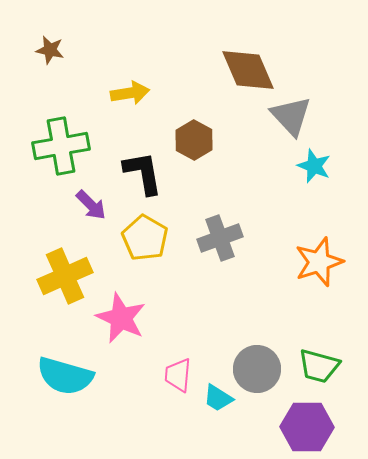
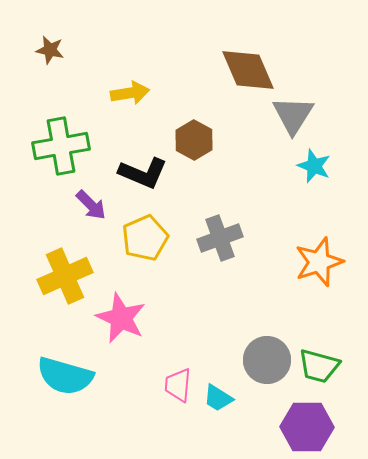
gray triangle: moved 2 px right, 1 px up; rotated 15 degrees clockwise
black L-shape: rotated 123 degrees clockwise
yellow pentagon: rotated 18 degrees clockwise
gray circle: moved 10 px right, 9 px up
pink trapezoid: moved 10 px down
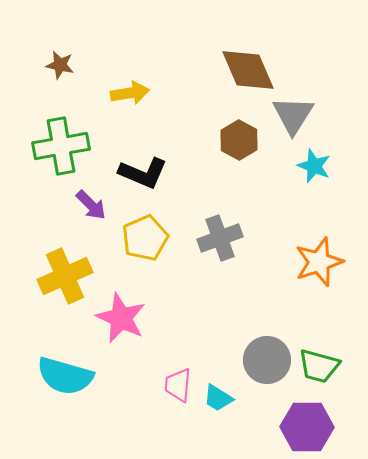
brown star: moved 10 px right, 15 px down
brown hexagon: moved 45 px right
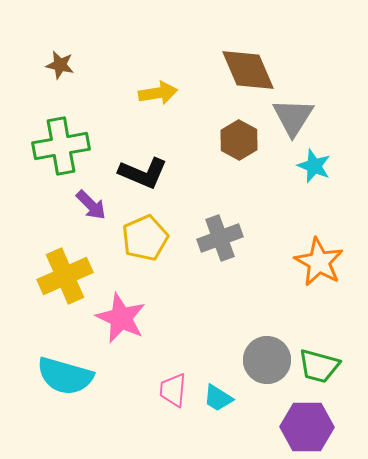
yellow arrow: moved 28 px right
gray triangle: moved 2 px down
orange star: rotated 24 degrees counterclockwise
pink trapezoid: moved 5 px left, 5 px down
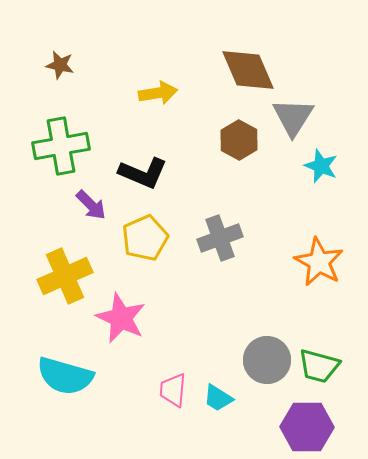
cyan star: moved 7 px right
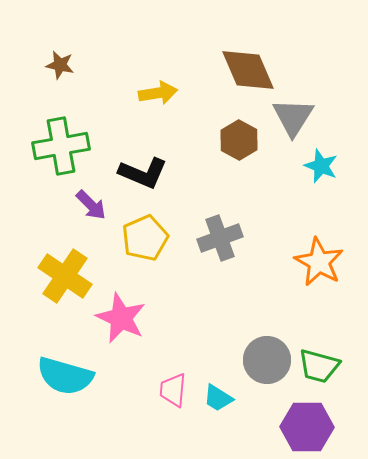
yellow cross: rotated 32 degrees counterclockwise
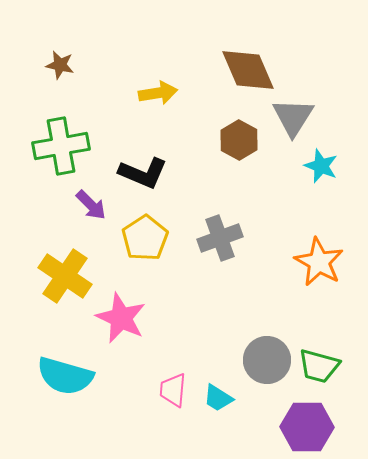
yellow pentagon: rotated 9 degrees counterclockwise
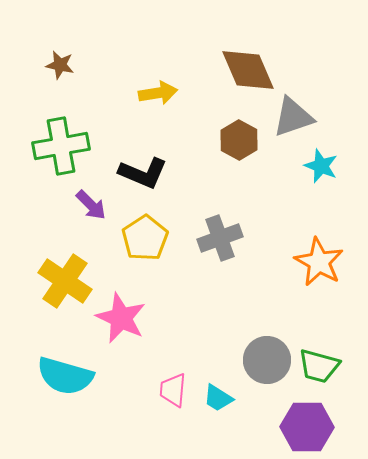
gray triangle: rotated 39 degrees clockwise
yellow cross: moved 5 px down
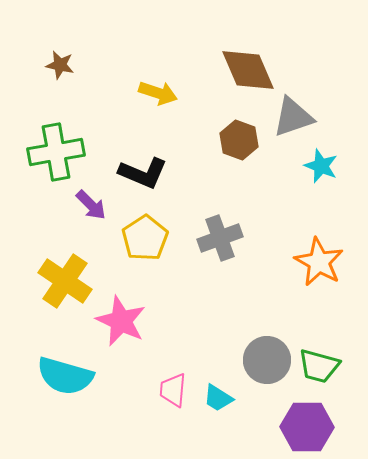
yellow arrow: rotated 27 degrees clockwise
brown hexagon: rotated 9 degrees counterclockwise
green cross: moved 5 px left, 6 px down
pink star: moved 3 px down
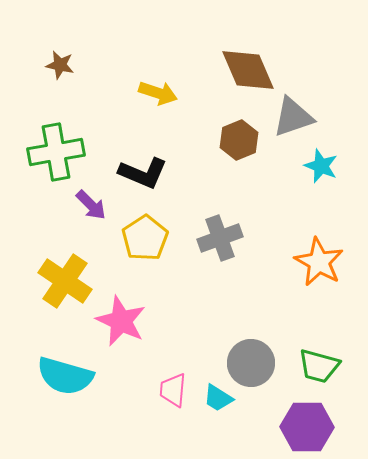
brown hexagon: rotated 18 degrees clockwise
gray circle: moved 16 px left, 3 px down
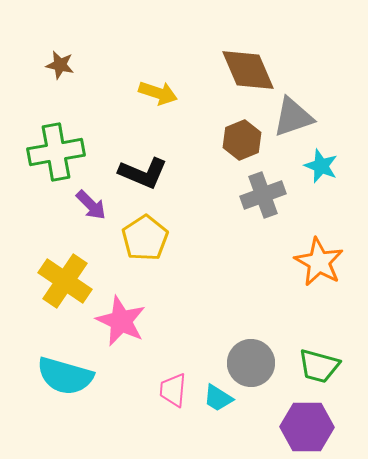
brown hexagon: moved 3 px right
gray cross: moved 43 px right, 43 px up
